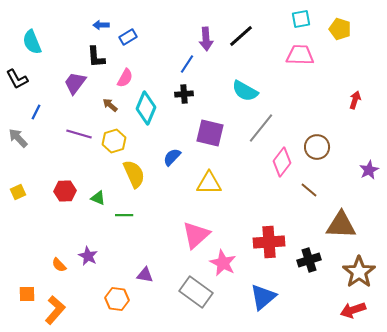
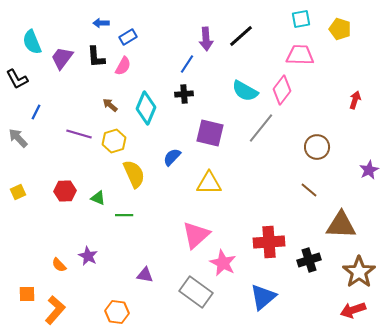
blue arrow at (101, 25): moved 2 px up
pink semicircle at (125, 78): moved 2 px left, 12 px up
purple trapezoid at (75, 83): moved 13 px left, 25 px up
pink diamond at (282, 162): moved 72 px up
orange hexagon at (117, 299): moved 13 px down
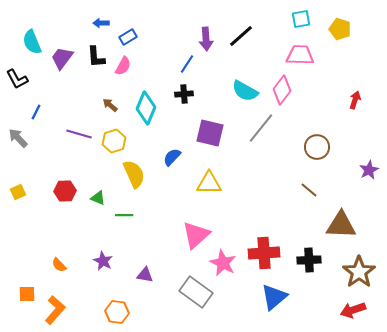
red cross at (269, 242): moved 5 px left, 11 px down
purple star at (88, 256): moved 15 px right, 5 px down
black cross at (309, 260): rotated 15 degrees clockwise
blue triangle at (263, 297): moved 11 px right
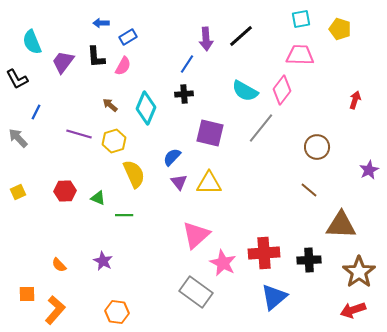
purple trapezoid at (62, 58): moved 1 px right, 4 px down
purple triangle at (145, 275): moved 34 px right, 93 px up; rotated 42 degrees clockwise
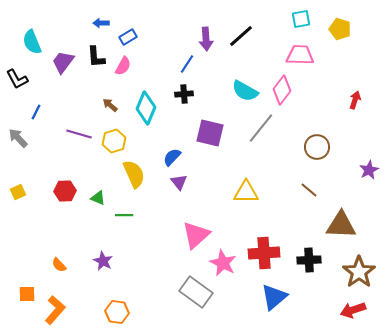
yellow triangle at (209, 183): moved 37 px right, 9 px down
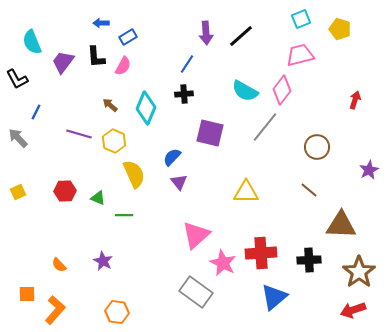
cyan square at (301, 19): rotated 12 degrees counterclockwise
purple arrow at (206, 39): moved 6 px up
pink trapezoid at (300, 55): rotated 16 degrees counterclockwise
gray line at (261, 128): moved 4 px right, 1 px up
yellow hexagon at (114, 141): rotated 20 degrees counterclockwise
red cross at (264, 253): moved 3 px left
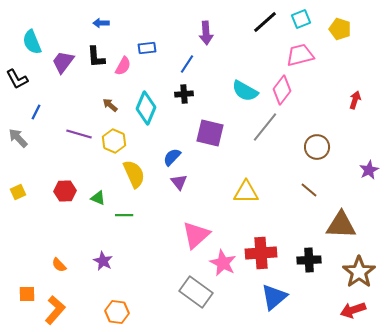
black line at (241, 36): moved 24 px right, 14 px up
blue rectangle at (128, 37): moved 19 px right, 11 px down; rotated 24 degrees clockwise
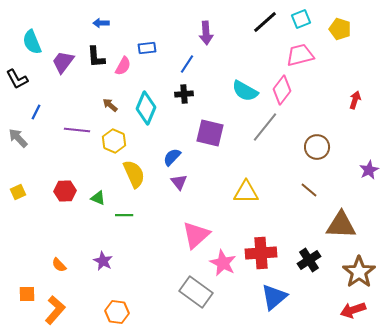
purple line at (79, 134): moved 2 px left, 4 px up; rotated 10 degrees counterclockwise
black cross at (309, 260): rotated 30 degrees counterclockwise
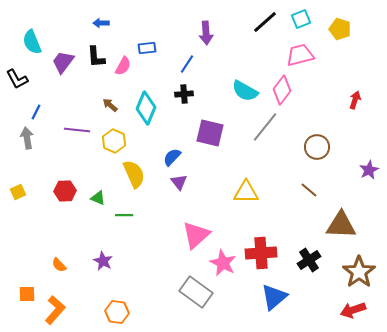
gray arrow at (18, 138): moved 9 px right; rotated 35 degrees clockwise
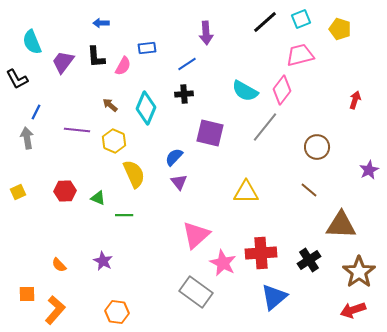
blue line at (187, 64): rotated 24 degrees clockwise
blue semicircle at (172, 157): moved 2 px right
